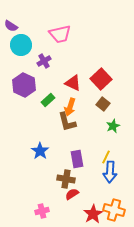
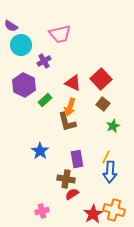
green rectangle: moved 3 px left
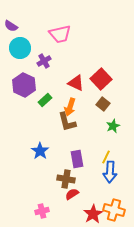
cyan circle: moved 1 px left, 3 px down
red triangle: moved 3 px right
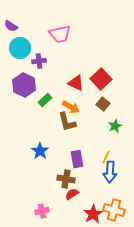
purple cross: moved 5 px left; rotated 24 degrees clockwise
orange arrow: moved 1 px right; rotated 78 degrees counterclockwise
green star: moved 2 px right
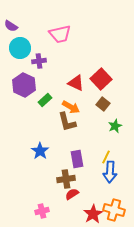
brown cross: rotated 18 degrees counterclockwise
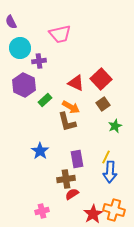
purple semicircle: moved 4 px up; rotated 32 degrees clockwise
brown square: rotated 16 degrees clockwise
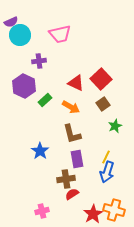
purple semicircle: rotated 88 degrees counterclockwise
cyan circle: moved 13 px up
purple hexagon: moved 1 px down
brown L-shape: moved 5 px right, 12 px down
blue arrow: moved 3 px left; rotated 15 degrees clockwise
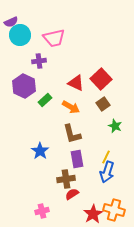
pink trapezoid: moved 6 px left, 4 px down
green star: rotated 24 degrees counterclockwise
